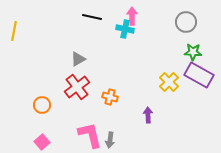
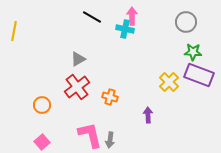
black line: rotated 18 degrees clockwise
purple rectangle: rotated 8 degrees counterclockwise
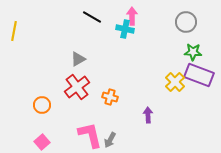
yellow cross: moved 6 px right
gray arrow: rotated 21 degrees clockwise
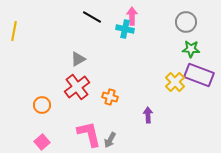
green star: moved 2 px left, 3 px up
pink L-shape: moved 1 px left, 1 px up
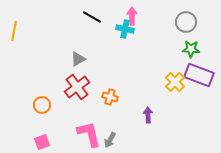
pink square: rotated 21 degrees clockwise
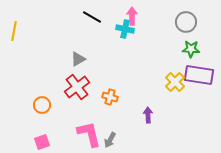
purple rectangle: rotated 12 degrees counterclockwise
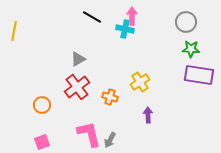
yellow cross: moved 35 px left; rotated 12 degrees clockwise
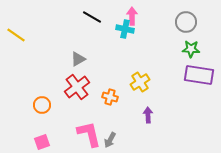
yellow line: moved 2 px right, 4 px down; rotated 66 degrees counterclockwise
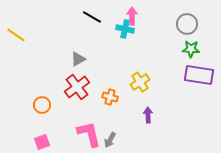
gray circle: moved 1 px right, 2 px down
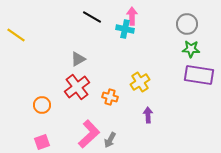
pink L-shape: rotated 60 degrees clockwise
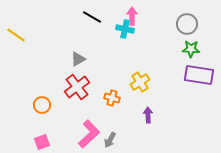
orange cross: moved 2 px right, 1 px down
